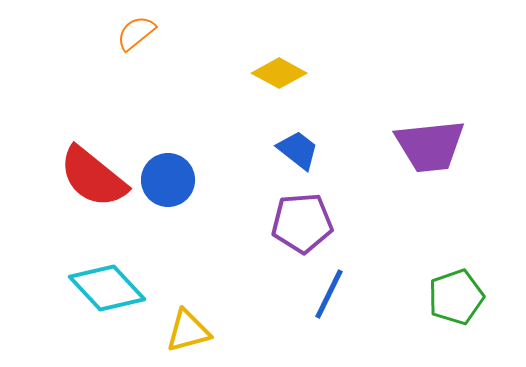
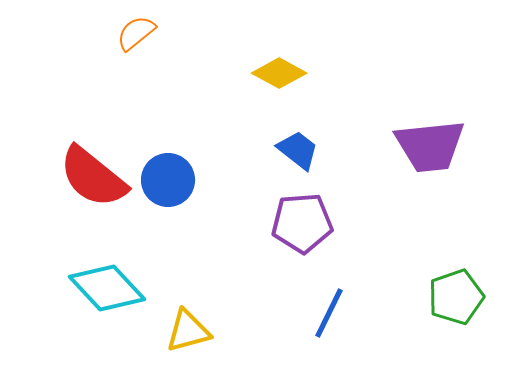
blue line: moved 19 px down
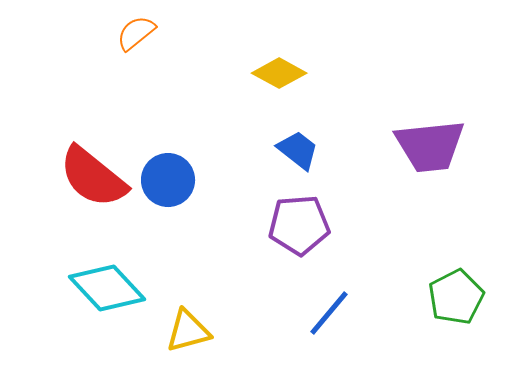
purple pentagon: moved 3 px left, 2 px down
green pentagon: rotated 8 degrees counterclockwise
blue line: rotated 14 degrees clockwise
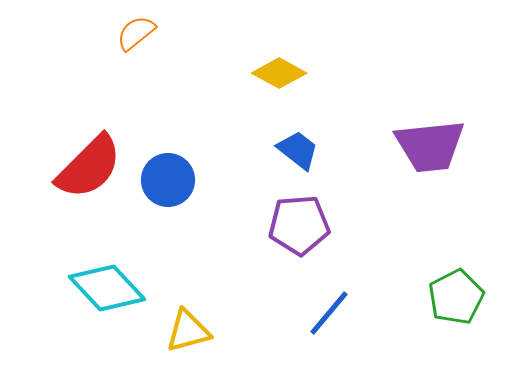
red semicircle: moved 4 px left, 10 px up; rotated 84 degrees counterclockwise
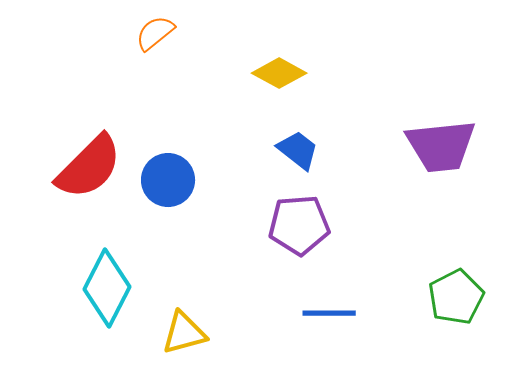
orange semicircle: moved 19 px right
purple trapezoid: moved 11 px right
cyan diamond: rotated 70 degrees clockwise
blue line: rotated 50 degrees clockwise
yellow triangle: moved 4 px left, 2 px down
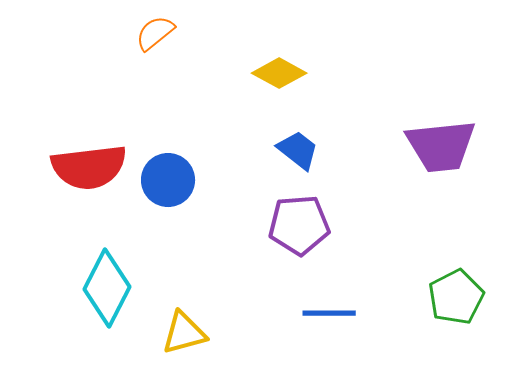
red semicircle: rotated 38 degrees clockwise
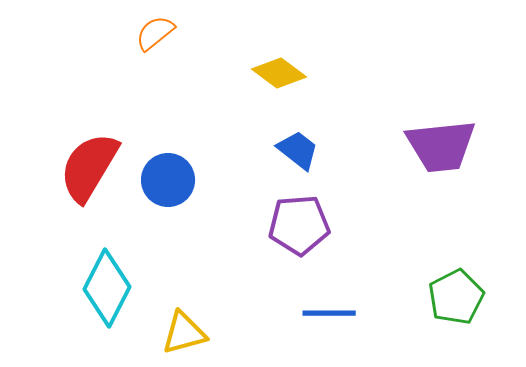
yellow diamond: rotated 8 degrees clockwise
red semicircle: rotated 128 degrees clockwise
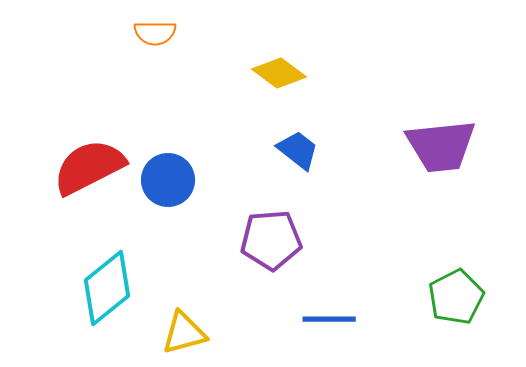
orange semicircle: rotated 141 degrees counterclockwise
red semicircle: rotated 32 degrees clockwise
purple pentagon: moved 28 px left, 15 px down
cyan diamond: rotated 24 degrees clockwise
blue line: moved 6 px down
